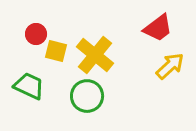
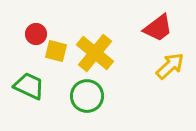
yellow cross: moved 2 px up
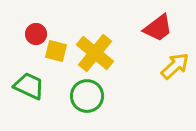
yellow arrow: moved 5 px right
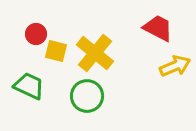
red trapezoid: rotated 116 degrees counterclockwise
yellow arrow: rotated 20 degrees clockwise
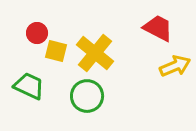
red circle: moved 1 px right, 1 px up
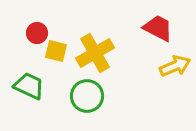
yellow cross: rotated 21 degrees clockwise
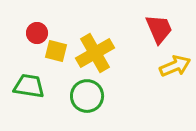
red trapezoid: moved 1 px right, 1 px down; rotated 40 degrees clockwise
green trapezoid: rotated 16 degrees counterclockwise
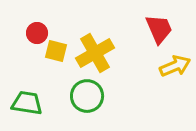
green trapezoid: moved 2 px left, 17 px down
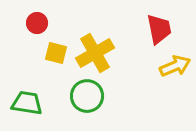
red trapezoid: rotated 12 degrees clockwise
red circle: moved 10 px up
yellow square: moved 2 px down
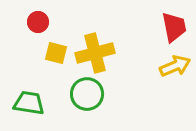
red circle: moved 1 px right, 1 px up
red trapezoid: moved 15 px right, 2 px up
yellow cross: rotated 15 degrees clockwise
green circle: moved 2 px up
green trapezoid: moved 2 px right
